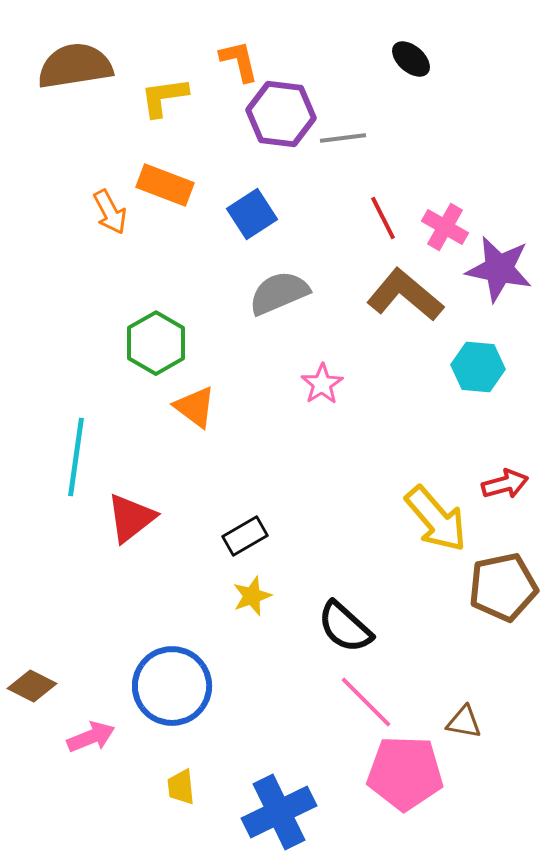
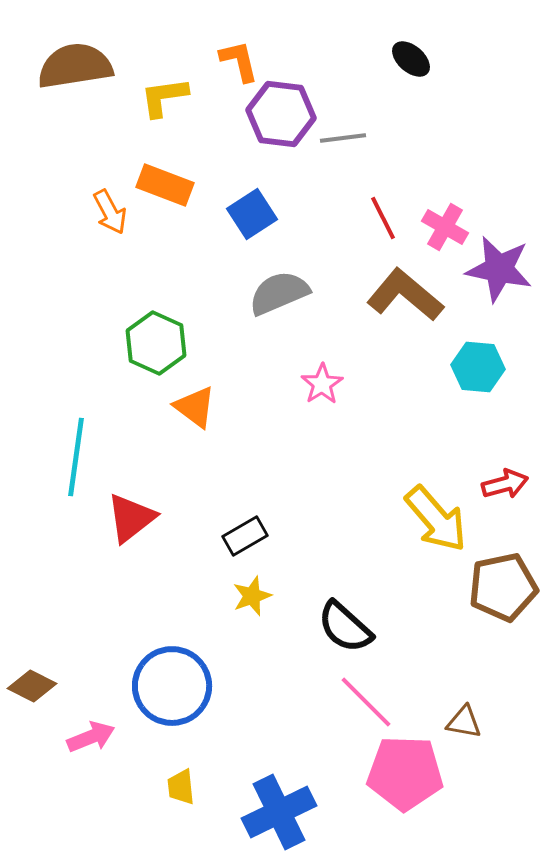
green hexagon: rotated 6 degrees counterclockwise
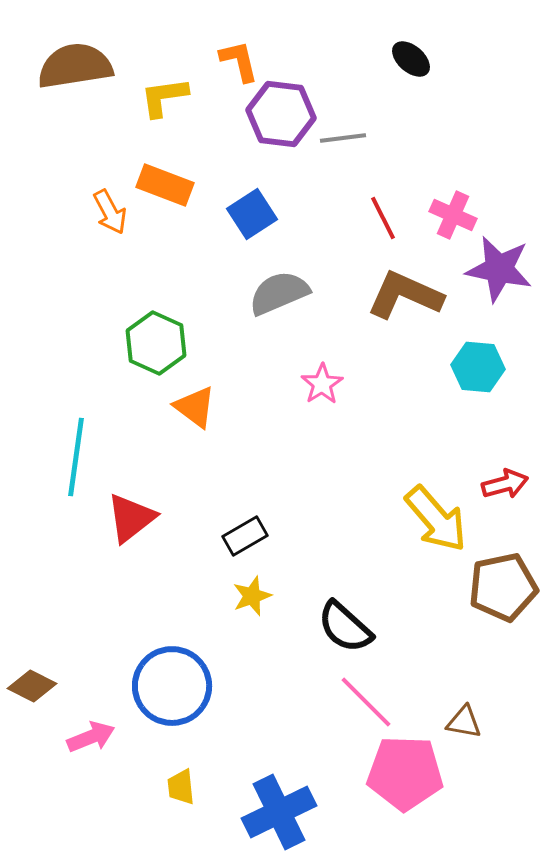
pink cross: moved 8 px right, 12 px up; rotated 6 degrees counterclockwise
brown L-shape: rotated 16 degrees counterclockwise
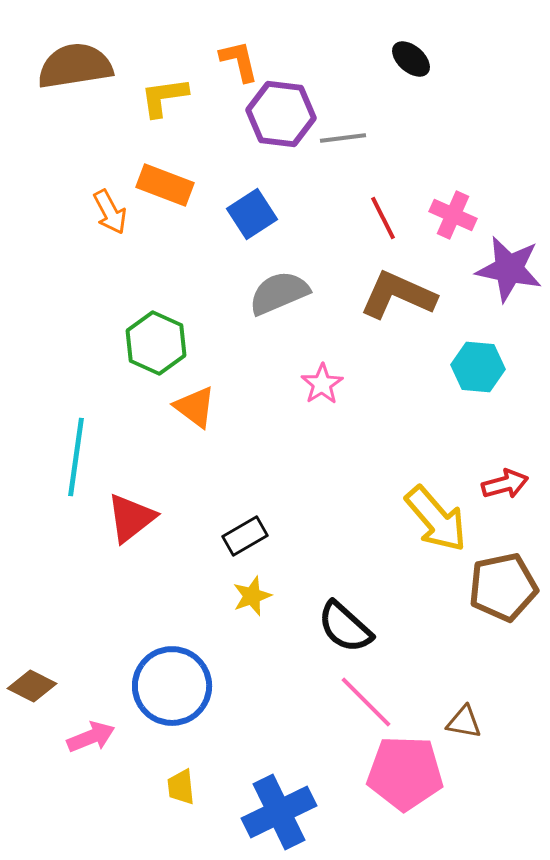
purple star: moved 10 px right
brown L-shape: moved 7 px left
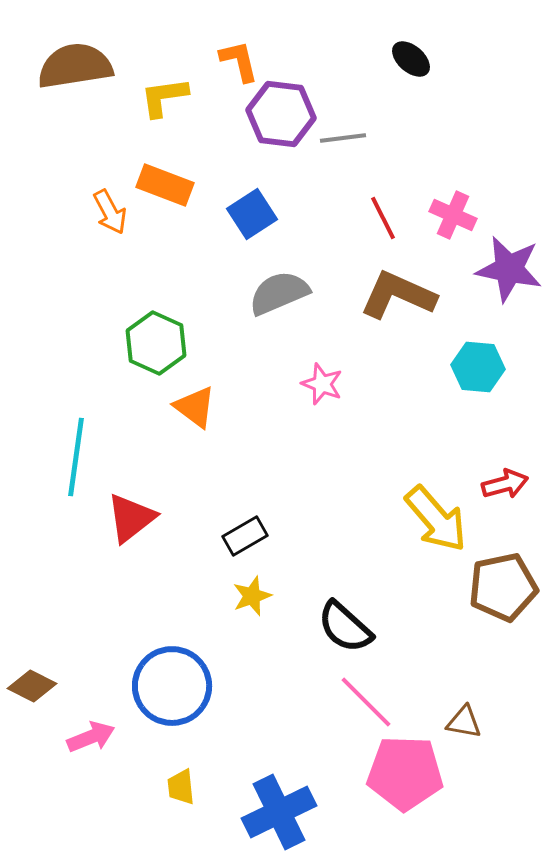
pink star: rotated 18 degrees counterclockwise
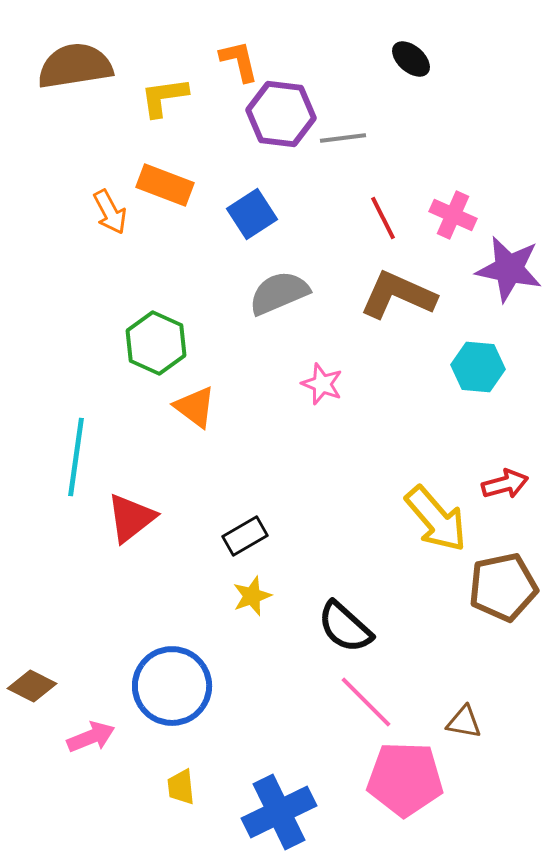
pink pentagon: moved 6 px down
